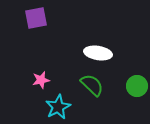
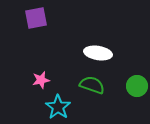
green semicircle: rotated 25 degrees counterclockwise
cyan star: rotated 10 degrees counterclockwise
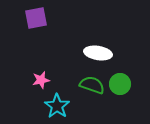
green circle: moved 17 px left, 2 px up
cyan star: moved 1 px left, 1 px up
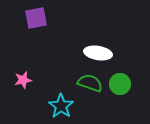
pink star: moved 18 px left
green semicircle: moved 2 px left, 2 px up
cyan star: moved 4 px right
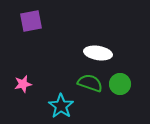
purple square: moved 5 px left, 3 px down
pink star: moved 4 px down
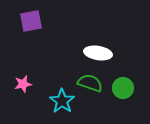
green circle: moved 3 px right, 4 px down
cyan star: moved 1 px right, 5 px up
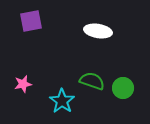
white ellipse: moved 22 px up
green semicircle: moved 2 px right, 2 px up
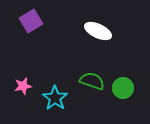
purple square: rotated 20 degrees counterclockwise
white ellipse: rotated 16 degrees clockwise
pink star: moved 2 px down
cyan star: moved 7 px left, 3 px up
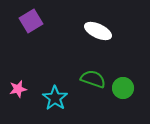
green semicircle: moved 1 px right, 2 px up
pink star: moved 5 px left, 3 px down
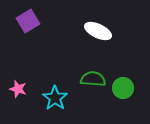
purple square: moved 3 px left
green semicircle: rotated 15 degrees counterclockwise
pink star: rotated 30 degrees clockwise
